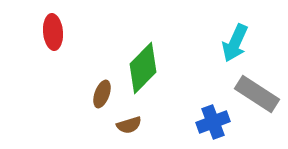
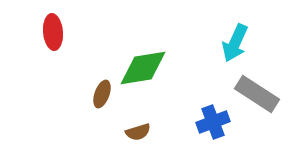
green diamond: rotated 36 degrees clockwise
brown semicircle: moved 9 px right, 7 px down
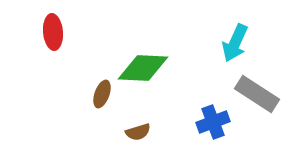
green diamond: rotated 12 degrees clockwise
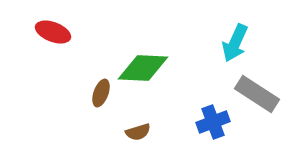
red ellipse: rotated 64 degrees counterclockwise
brown ellipse: moved 1 px left, 1 px up
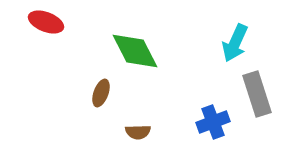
red ellipse: moved 7 px left, 10 px up
green diamond: moved 8 px left, 17 px up; rotated 60 degrees clockwise
gray rectangle: rotated 39 degrees clockwise
brown semicircle: rotated 15 degrees clockwise
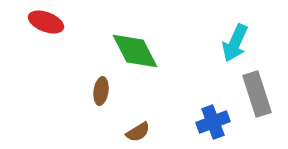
brown ellipse: moved 2 px up; rotated 12 degrees counterclockwise
brown semicircle: rotated 30 degrees counterclockwise
